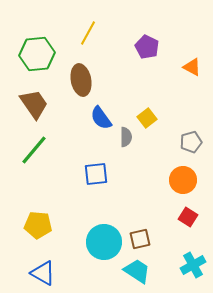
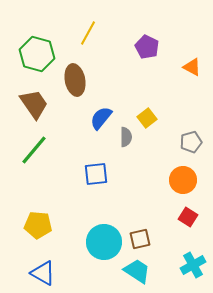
green hexagon: rotated 20 degrees clockwise
brown ellipse: moved 6 px left
blue semicircle: rotated 75 degrees clockwise
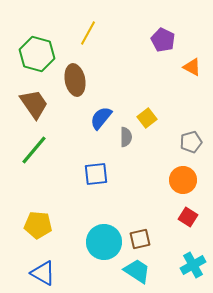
purple pentagon: moved 16 px right, 7 px up
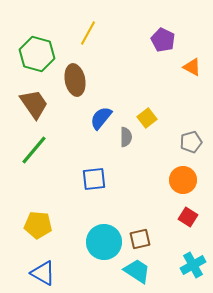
blue square: moved 2 px left, 5 px down
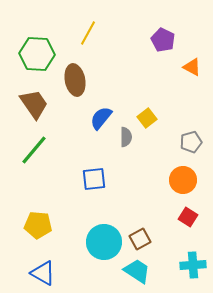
green hexagon: rotated 12 degrees counterclockwise
brown square: rotated 15 degrees counterclockwise
cyan cross: rotated 25 degrees clockwise
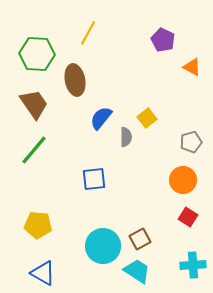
cyan circle: moved 1 px left, 4 px down
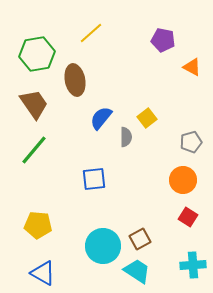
yellow line: moved 3 px right; rotated 20 degrees clockwise
purple pentagon: rotated 15 degrees counterclockwise
green hexagon: rotated 12 degrees counterclockwise
